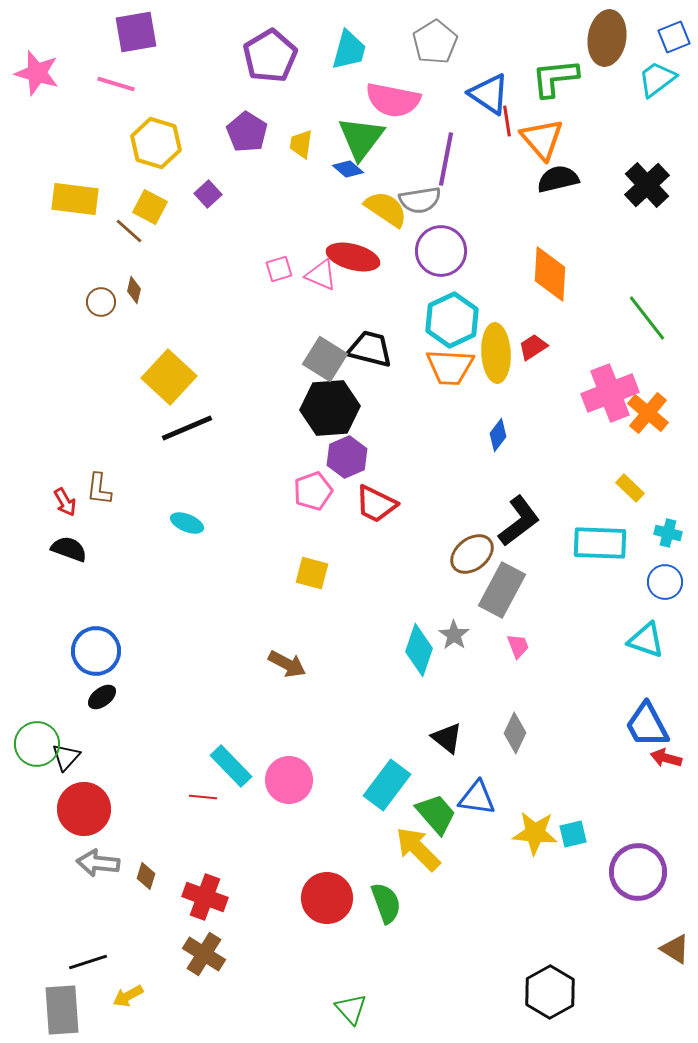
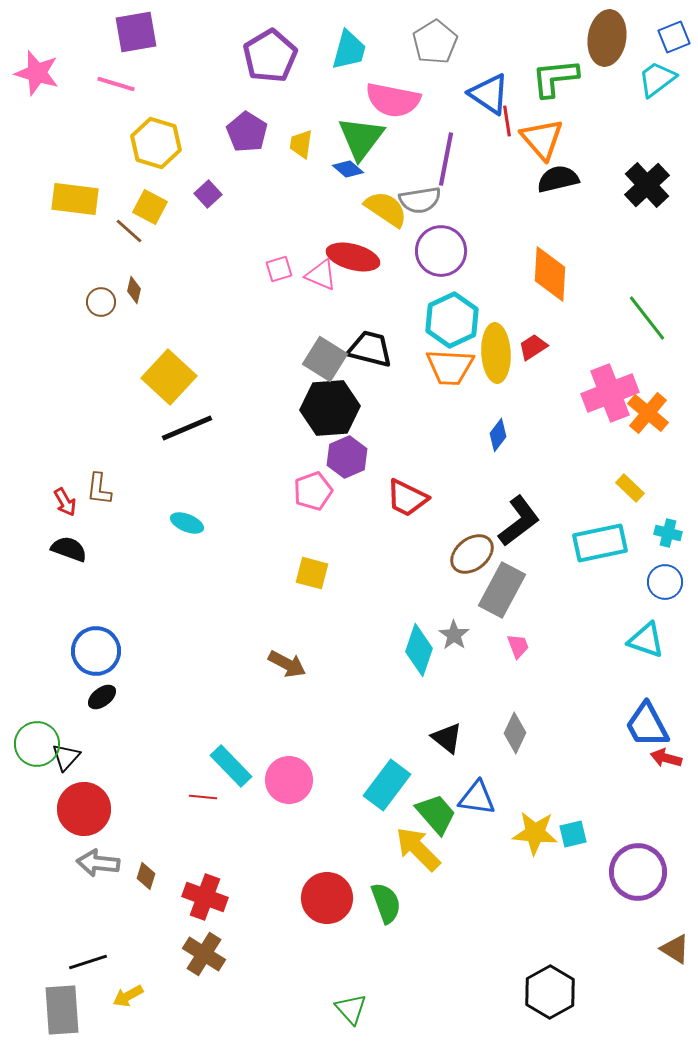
red trapezoid at (376, 504): moved 31 px right, 6 px up
cyan rectangle at (600, 543): rotated 14 degrees counterclockwise
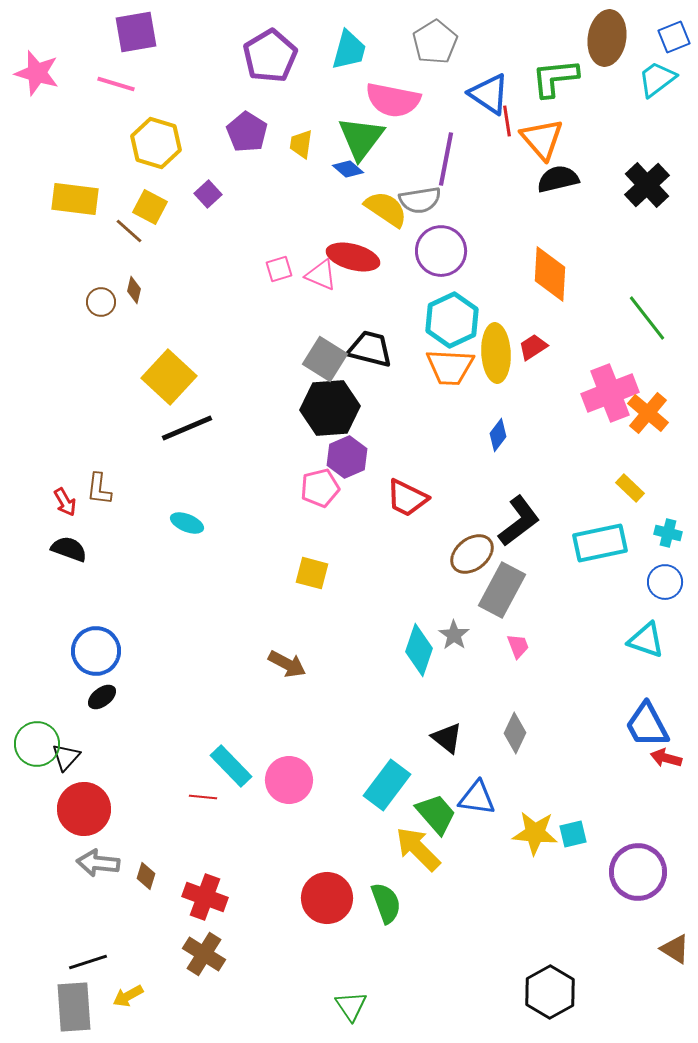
pink pentagon at (313, 491): moved 7 px right, 3 px up; rotated 6 degrees clockwise
green triangle at (351, 1009): moved 3 px up; rotated 8 degrees clockwise
gray rectangle at (62, 1010): moved 12 px right, 3 px up
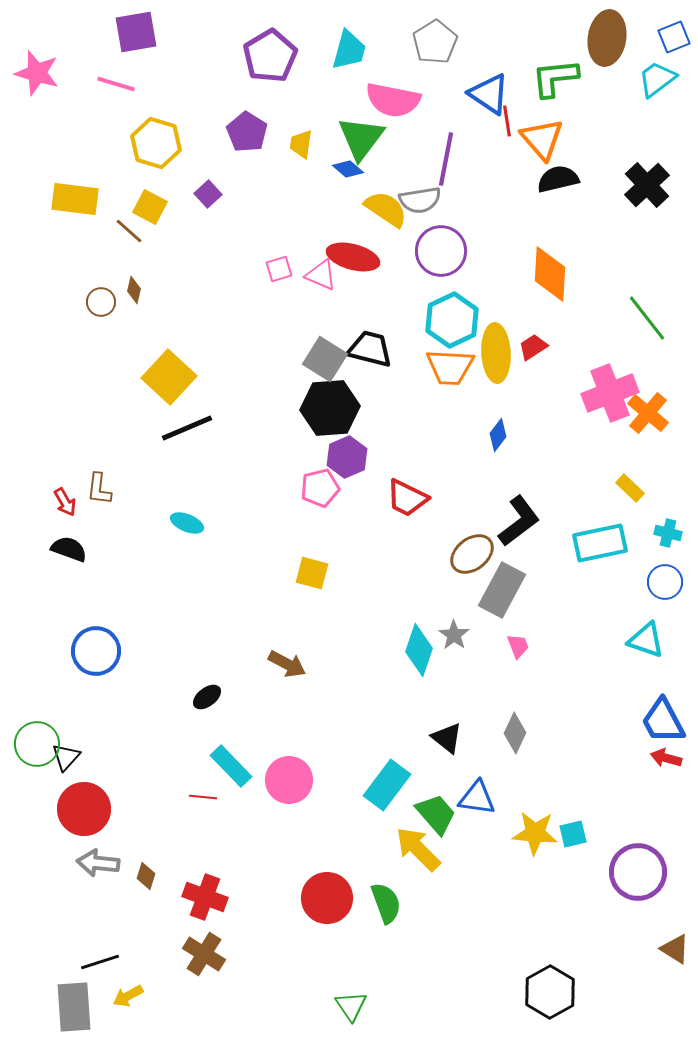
black ellipse at (102, 697): moved 105 px right
blue trapezoid at (647, 725): moved 16 px right, 4 px up
black line at (88, 962): moved 12 px right
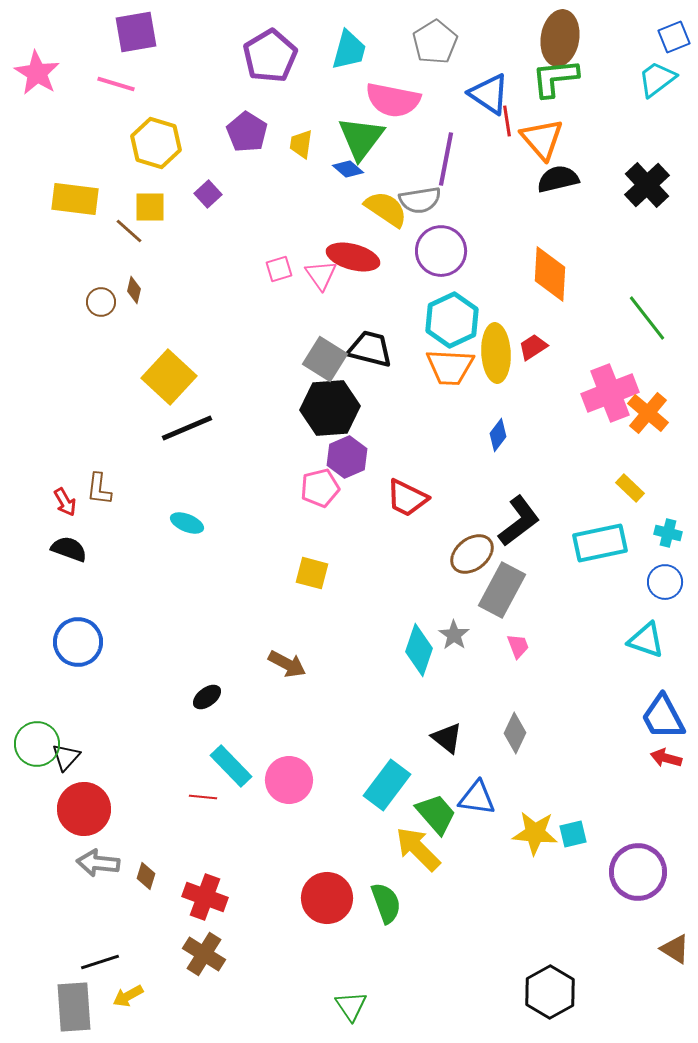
brown ellipse at (607, 38): moved 47 px left
pink star at (37, 73): rotated 15 degrees clockwise
yellow square at (150, 207): rotated 28 degrees counterclockwise
pink triangle at (321, 275): rotated 32 degrees clockwise
blue circle at (96, 651): moved 18 px left, 9 px up
blue trapezoid at (663, 721): moved 4 px up
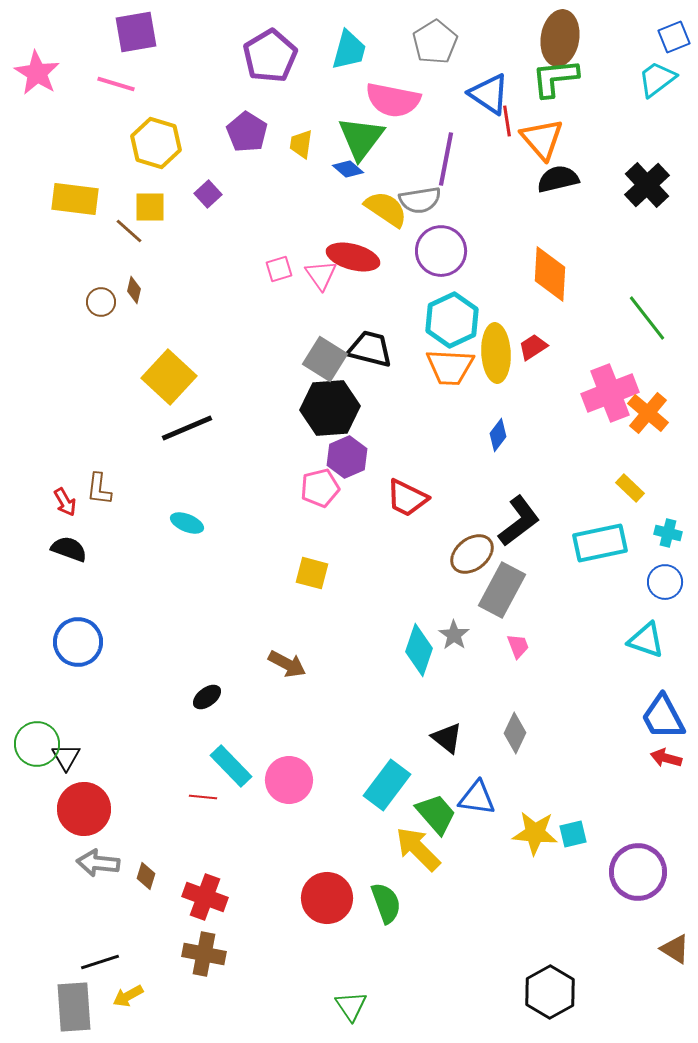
black triangle at (66, 757): rotated 12 degrees counterclockwise
brown cross at (204, 954): rotated 21 degrees counterclockwise
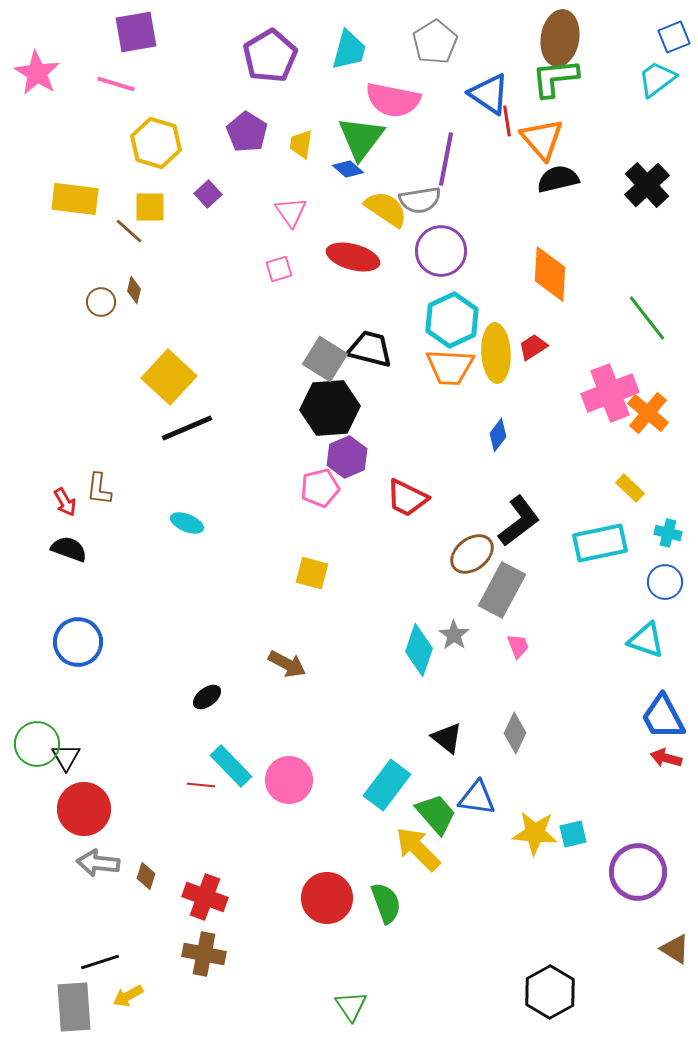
pink triangle at (321, 275): moved 30 px left, 63 px up
red line at (203, 797): moved 2 px left, 12 px up
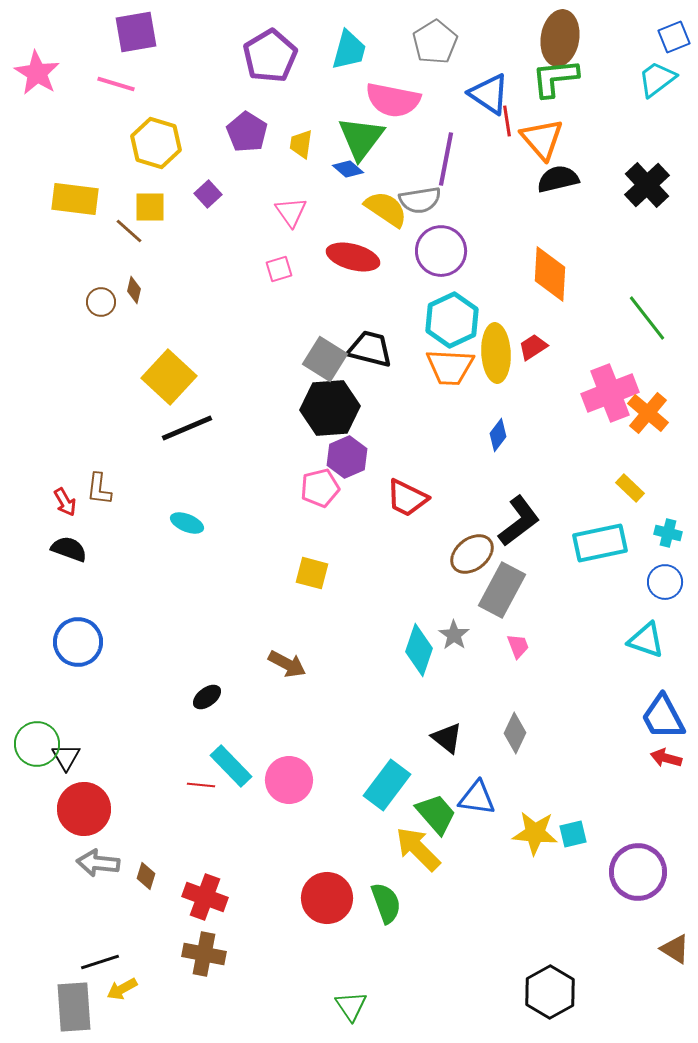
yellow arrow at (128, 996): moved 6 px left, 7 px up
